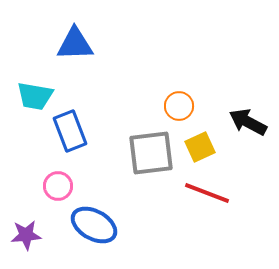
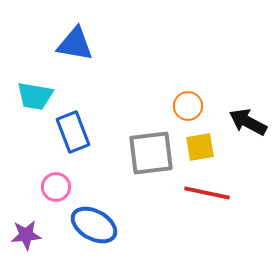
blue triangle: rotated 12 degrees clockwise
orange circle: moved 9 px right
blue rectangle: moved 3 px right, 1 px down
yellow square: rotated 16 degrees clockwise
pink circle: moved 2 px left, 1 px down
red line: rotated 9 degrees counterclockwise
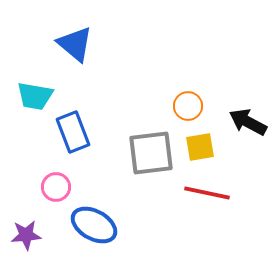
blue triangle: rotated 30 degrees clockwise
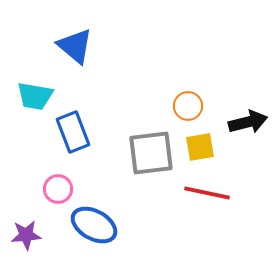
blue triangle: moved 2 px down
black arrow: rotated 138 degrees clockwise
pink circle: moved 2 px right, 2 px down
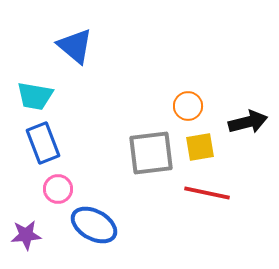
blue rectangle: moved 30 px left, 11 px down
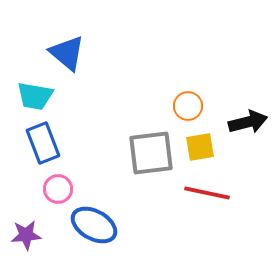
blue triangle: moved 8 px left, 7 px down
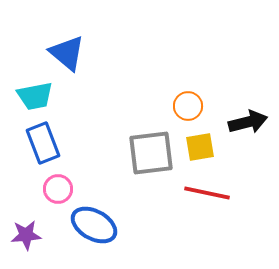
cyan trapezoid: rotated 21 degrees counterclockwise
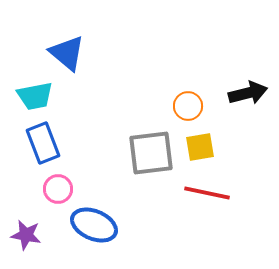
black arrow: moved 29 px up
blue ellipse: rotated 6 degrees counterclockwise
purple star: rotated 16 degrees clockwise
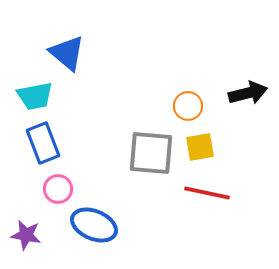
gray square: rotated 12 degrees clockwise
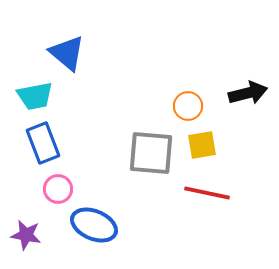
yellow square: moved 2 px right, 2 px up
